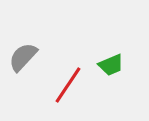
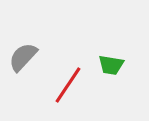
green trapezoid: rotated 32 degrees clockwise
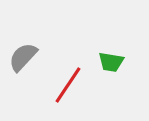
green trapezoid: moved 3 px up
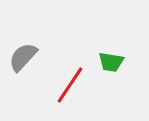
red line: moved 2 px right
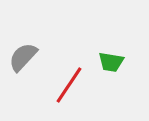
red line: moved 1 px left
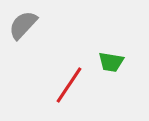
gray semicircle: moved 32 px up
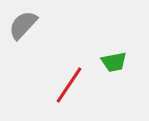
green trapezoid: moved 3 px right; rotated 20 degrees counterclockwise
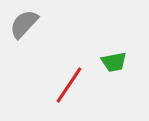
gray semicircle: moved 1 px right, 1 px up
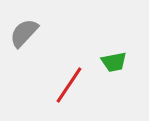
gray semicircle: moved 9 px down
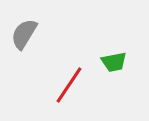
gray semicircle: moved 1 px down; rotated 12 degrees counterclockwise
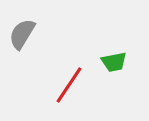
gray semicircle: moved 2 px left
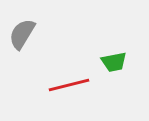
red line: rotated 42 degrees clockwise
